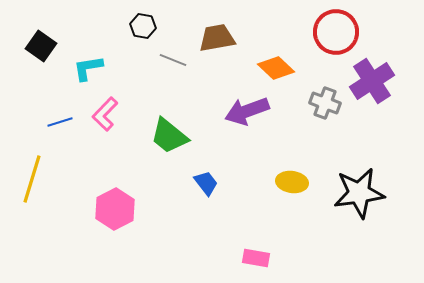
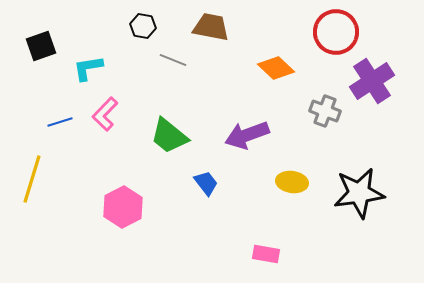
brown trapezoid: moved 6 px left, 11 px up; rotated 21 degrees clockwise
black square: rotated 36 degrees clockwise
gray cross: moved 8 px down
purple arrow: moved 24 px down
pink hexagon: moved 8 px right, 2 px up
pink rectangle: moved 10 px right, 4 px up
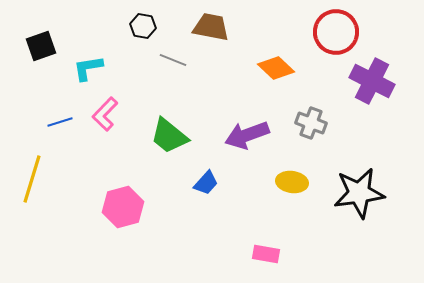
purple cross: rotated 30 degrees counterclockwise
gray cross: moved 14 px left, 12 px down
blue trapezoid: rotated 80 degrees clockwise
pink hexagon: rotated 12 degrees clockwise
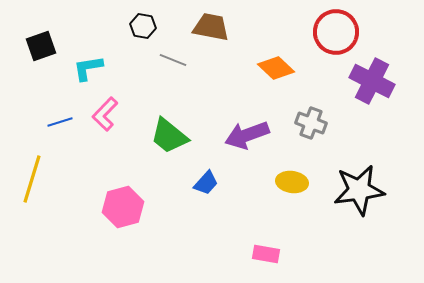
black star: moved 3 px up
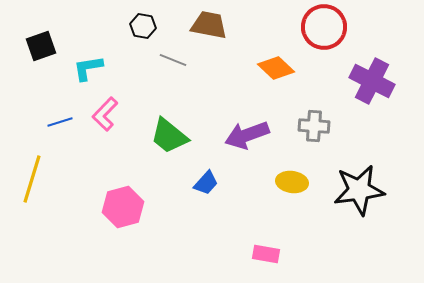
brown trapezoid: moved 2 px left, 2 px up
red circle: moved 12 px left, 5 px up
gray cross: moved 3 px right, 3 px down; rotated 16 degrees counterclockwise
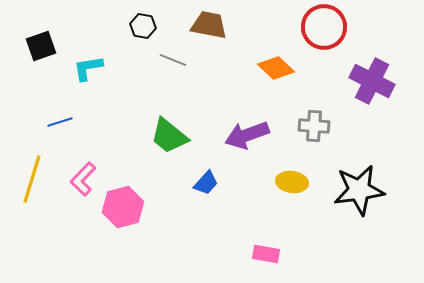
pink L-shape: moved 22 px left, 65 px down
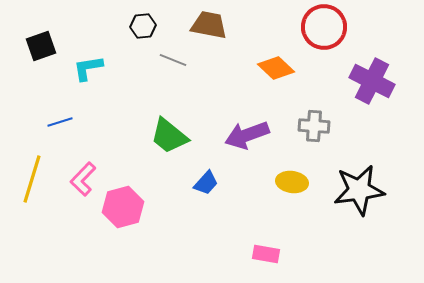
black hexagon: rotated 15 degrees counterclockwise
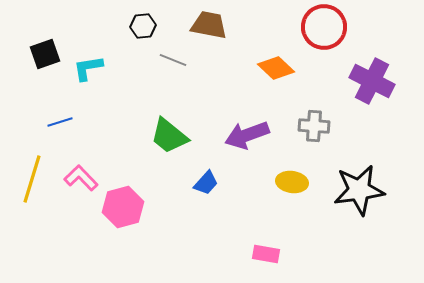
black square: moved 4 px right, 8 px down
pink L-shape: moved 2 px left, 1 px up; rotated 92 degrees clockwise
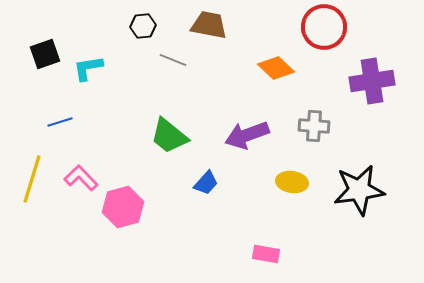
purple cross: rotated 36 degrees counterclockwise
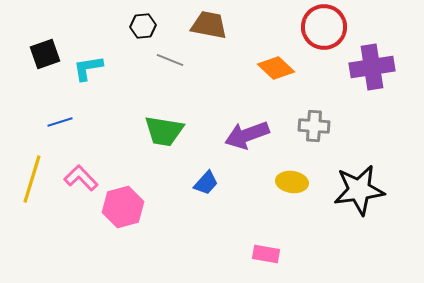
gray line: moved 3 px left
purple cross: moved 14 px up
green trapezoid: moved 5 px left, 5 px up; rotated 30 degrees counterclockwise
